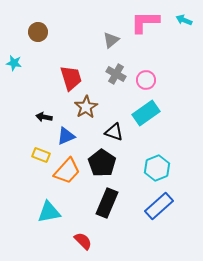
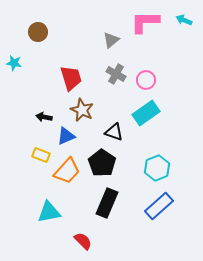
brown star: moved 4 px left, 3 px down; rotated 15 degrees counterclockwise
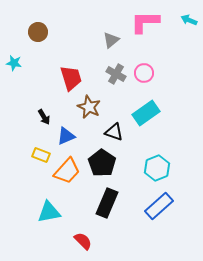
cyan arrow: moved 5 px right
pink circle: moved 2 px left, 7 px up
brown star: moved 7 px right, 3 px up
black arrow: rotated 133 degrees counterclockwise
